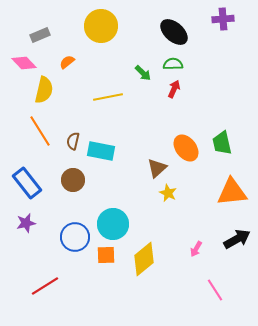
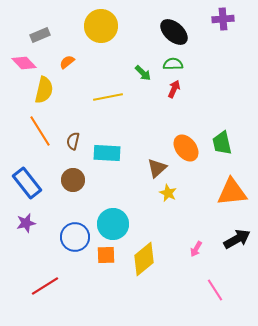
cyan rectangle: moved 6 px right, 2 px down; rotated 8 degrees counterclockwise
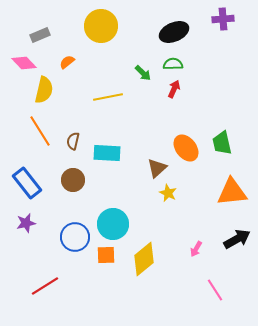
black ellipse: rotated 64 degrees counterclockwise
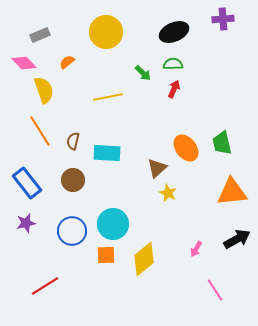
yellow circle: moved 5 px right, 6 px down
yellow semicircle: rotated 32 degrees counterclockwise
blue circle: moved 3 px left, 6 px up
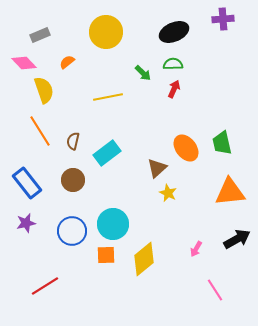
cyan rectangle: rotated 40 degrees counterclockwise
orange triangle: moved 2 px left
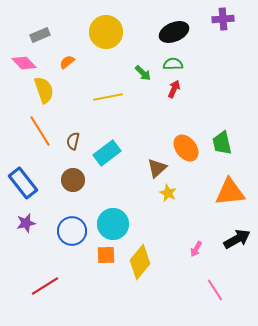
blue rectangle: moved 4 px left
yellow diamond: moved 4 px left, 3 px down; rotated 12 degrees counterclockwise
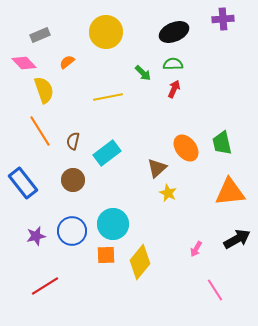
purple star: moved 10 px right, 13 px down
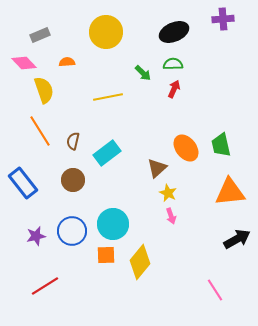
orange semicircle: rotated 35 degrees clockwise
green trapezoid: moved 1 px left, 2 px down
pink arrow: moved 25 px left, 33 px up; rotated 49 degrees counterclockwise
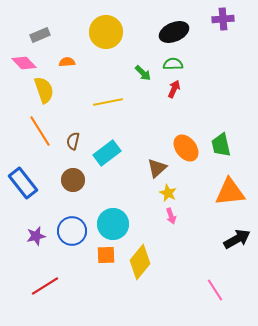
yellow line: moved 5 px down
